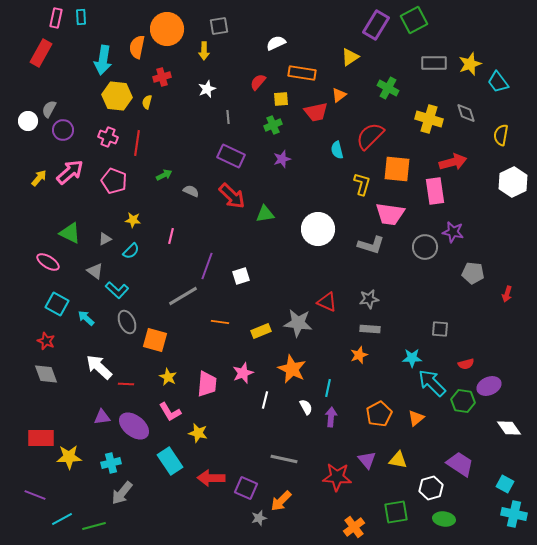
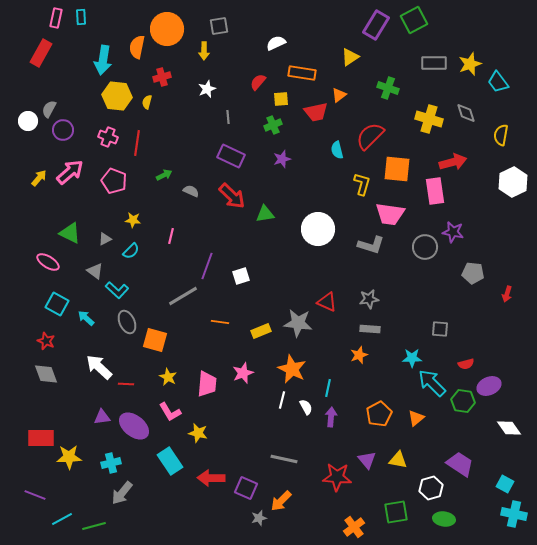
green cross at (388, 88): rotated 10 degrees counterclockwise
white line at (265, 400): moved 17 px right
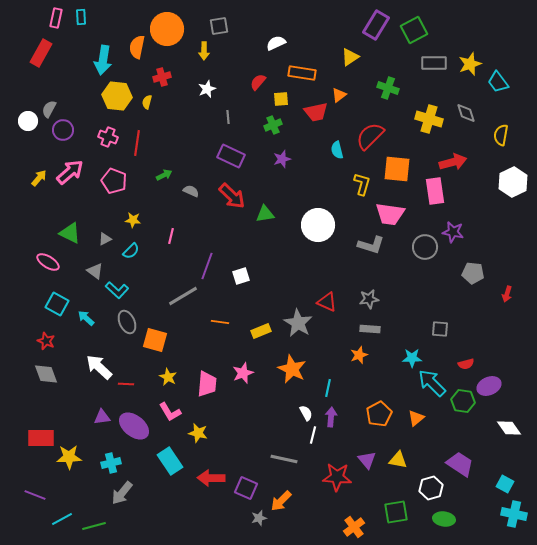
green square at (414, 20): moved 10 px down
white circle at (318, 229): moved 4 px up
gray star at (298, 323): rotated 24 degrees clockwise
white line at (282, 400): moved 31 px right, 35 px down
white semicircle at (306, 407): moved 6 px down
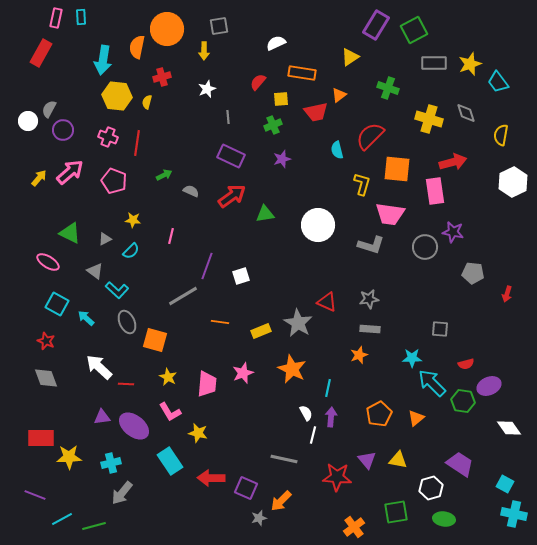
red arrow at (232, 196): rotated 80 degrees counterclockwise
gray diamond at (46, 374): moved 4 px down
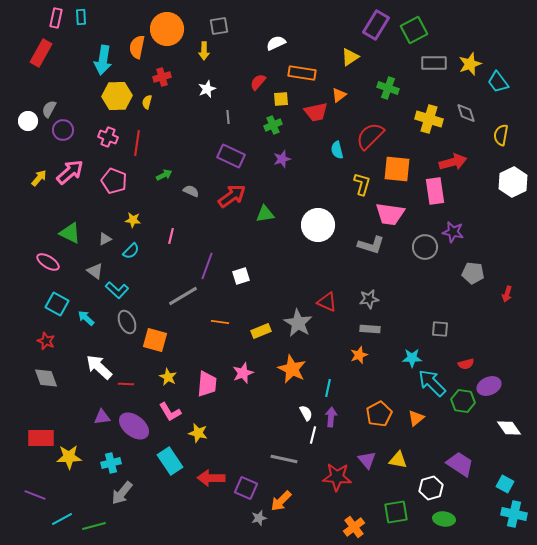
yellow hexagon at (117, 96): rotated 8 degrees counterclockwise
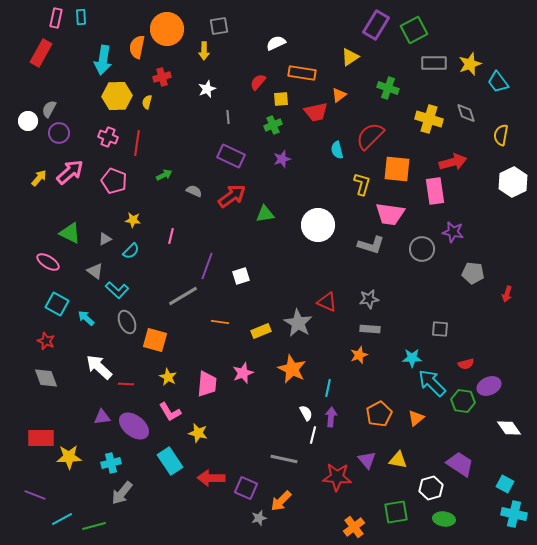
purple circle at (63, 130): moved 4 px left, 3 px down
gray semicircle at (191, 191): moved 3 px right
gray circle at (425, 247): moved 3 px left, 2 px down
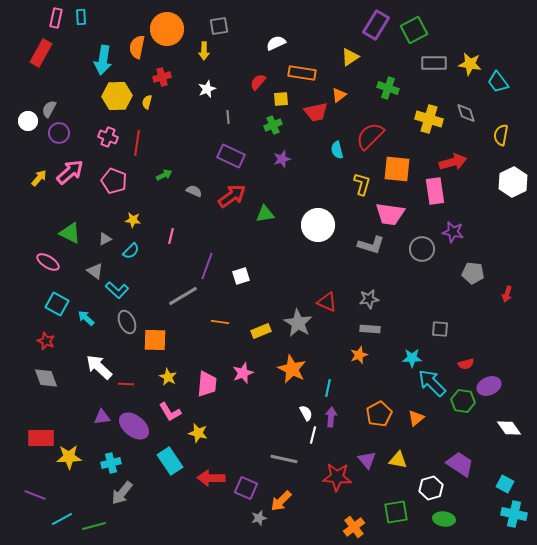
yellow star at (470, 64): rotated 30 degrees clockwise
orange square at (155, 340): rotated 15 degrees counterclockwise
